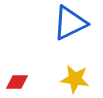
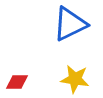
blue triangle: moved 1 px down
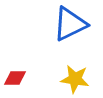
red diamond: moved 2 px left, 4 px up
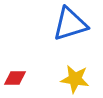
blue triangle: rotated 9 degrees clockwise
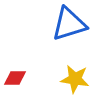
blue triangle: moved 1 px left
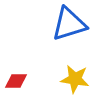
red diamond: moved 1 px right, 3 px down
